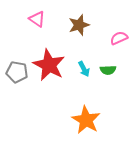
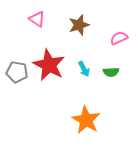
green semicircle: moved 3 px right, 2 px down
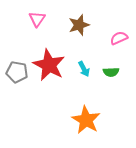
pink triangle: rotated 30 degrees clockwise
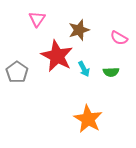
brown star: moved 5 px down
pink semicircle: rotated 126 degrees counterclockwise
red star: moved 8 px right, 9 px up
gray pentagon: rotated 25 degrees clockwise
orange star: moved 2 px right, 1 px up
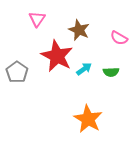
brown star: rotated 30 degrees counterclockwise
cyan arrow: rotated 98 degrees counterclockwise
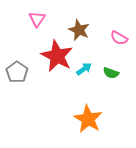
green semicircle: moved 1 px down; rotated 21 degrees clockwise
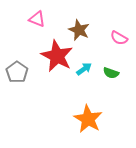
pink triangle: rotated 42 degrees counterclockwise
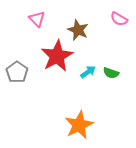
pink triangle: rotated 24 degrees clockwise
brown star: moved 1 px left
pink semicircle: moved 19 px up
red star: rotated 16 degrees clockwise
cyan arrow: moved 4 px right, 3 px down
orange star: moved 9 px left, 6 px down; rotated 16 degrees clockwise
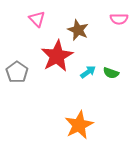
pink semicircle: rotated 30 degrees counterclockwise
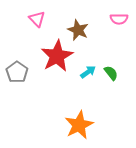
green semicircle: rotated 147 degrees counterclockwise
